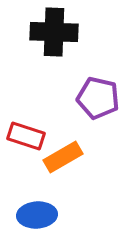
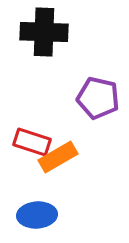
black cross: moved 10 px left
red rectangle: moved 6 px right, 6 px down
orange rectangle: moved 5 px left
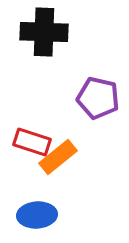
orange rectangle: rotated 9 degrees counterclockwise
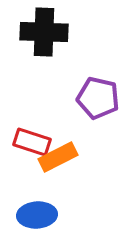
orange rectangle: rotated 12 degrees clockwise
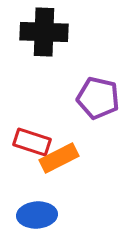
orange rectangle: moved 1 px right, 1 px down
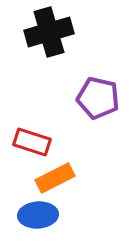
black cross: moved 5 px right; rotated 18 degrees counterclockwise
orange rectangle: moved 4 px left, 20 px down
blue ellipse: moved 1 px right
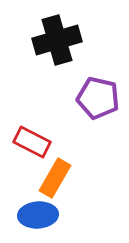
black cross: moved 8 px right, 8 px down
red rectangle: rotated 9 degrees clockwise
orange rectangle: rotated 33 degrees counterclockwise
